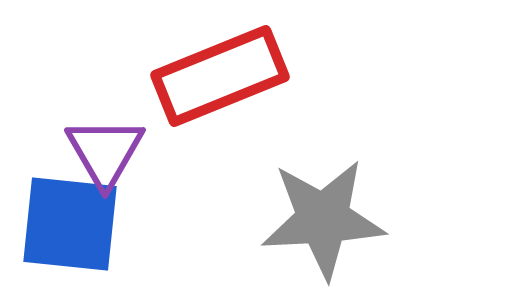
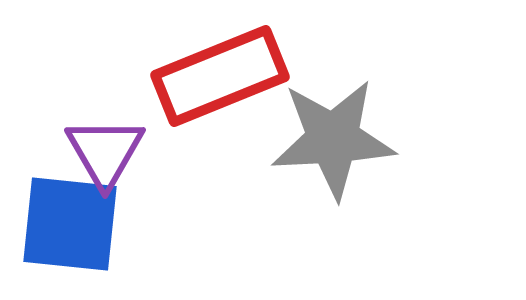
gray star: moved 10 px right, 80 px up
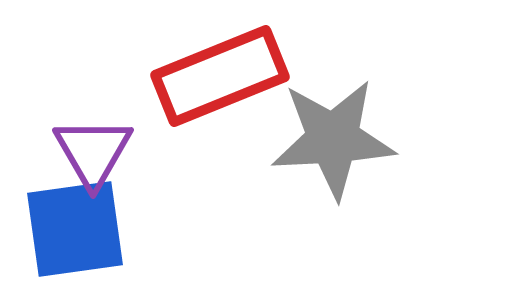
purple triangle: moved 12 px left
blue square: moved 5 px right, 5 px down; rotated 14 degrees counterclockwise
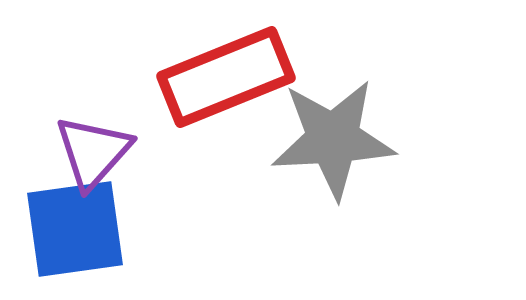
red rectangle: moved 6 px right, 1 px down
purple triangle: rotated 12 degrees clockwise
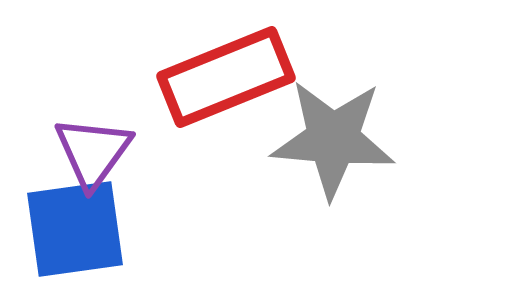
gray star: rotated 8 degrees clockwise
purple triangle: rotated 6 degrees counterclockwise
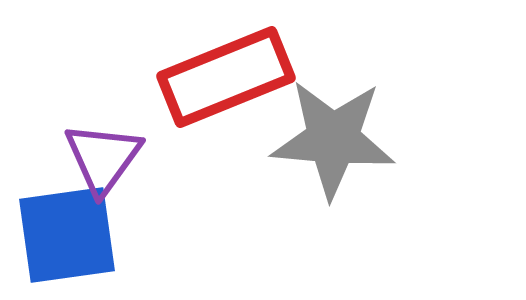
purple triangle: moved 10 px right, 6 px down
blue square: moved 8 px left, 6 px down
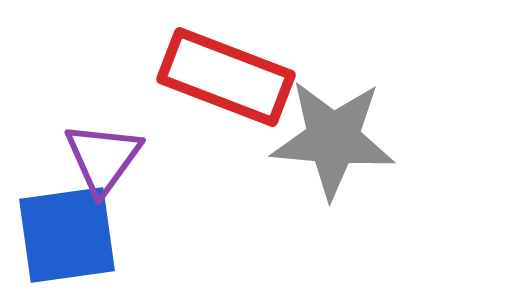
red rectangle: rotated 43 degrees clockwise
